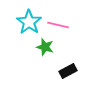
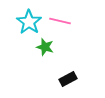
pink line: moved 2 px right, 4 px up
black rectangle: moved 8 px down
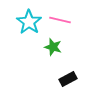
pink line: moved 1 px up
green star: moved 8 px right
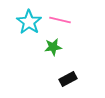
green star: rotated 24 degrees counterclockwise
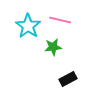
cyan star: moved 1 px left, 4 px down
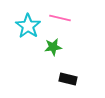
pink line: moved 2 px up
black rectangle: rotated 42 degrees clockwise
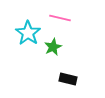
cyan star: moved 7 px down
green star: rotated 18 degrees counterclockwise
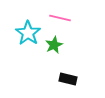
green star: moved 1 px right, 2 px up
